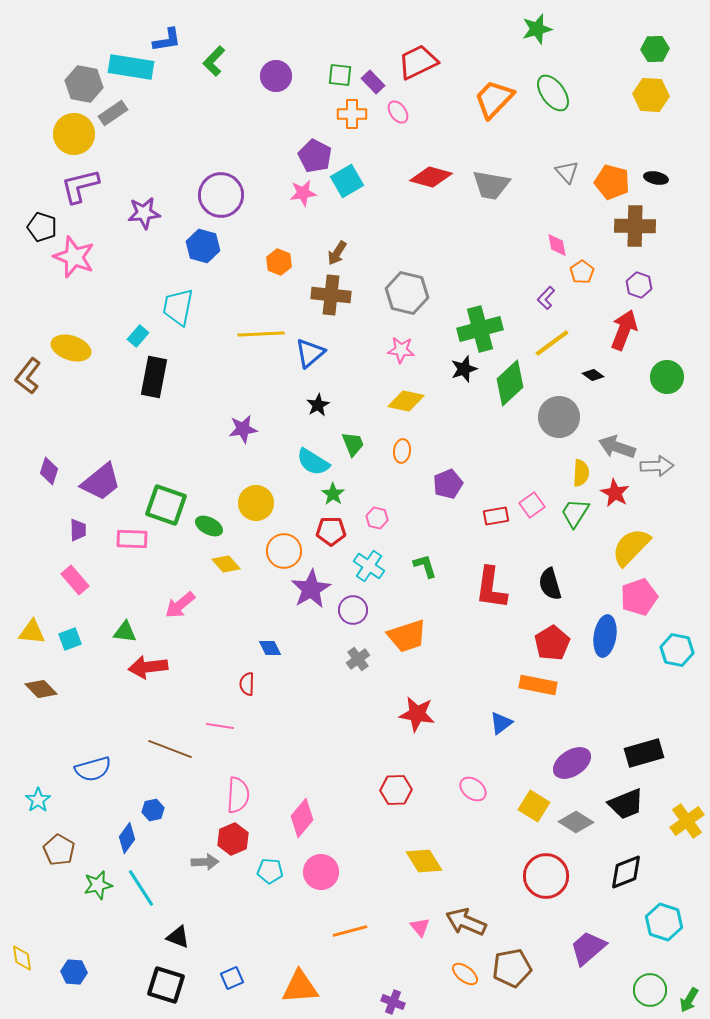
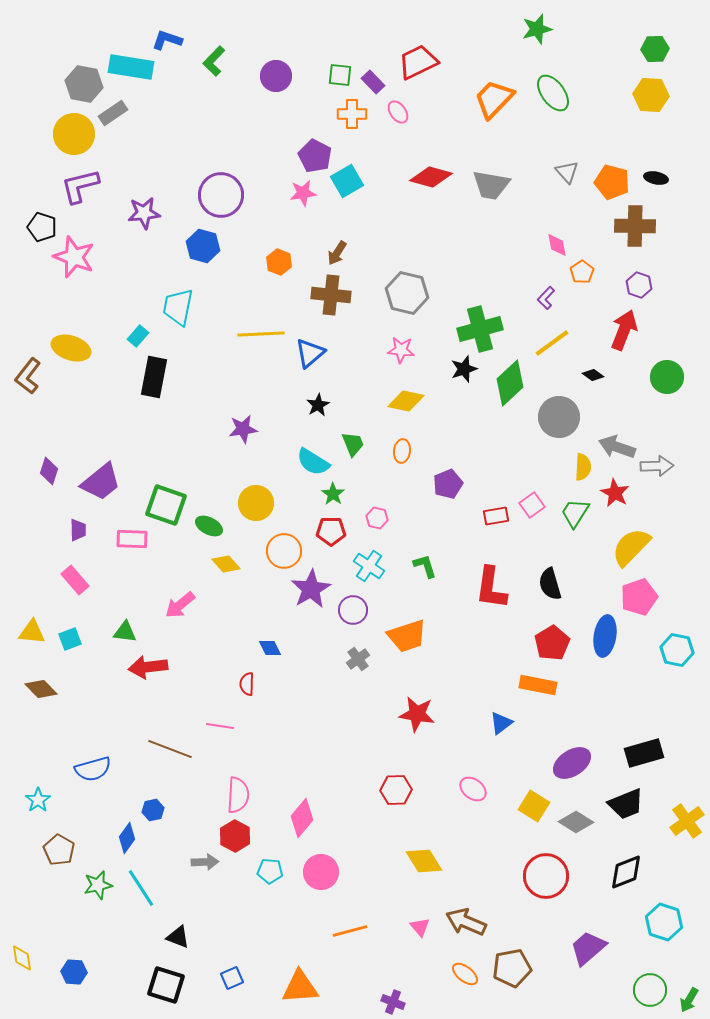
blue L-shape at (167, 40): rotated 152 degrees counterclockwise
yellow semicircle at (581, 473): moved 2 px right, 6 px up
red hexagon at (233, 839): moved 2 px right, 3 px up; rotated 8 degrees counterclockwise
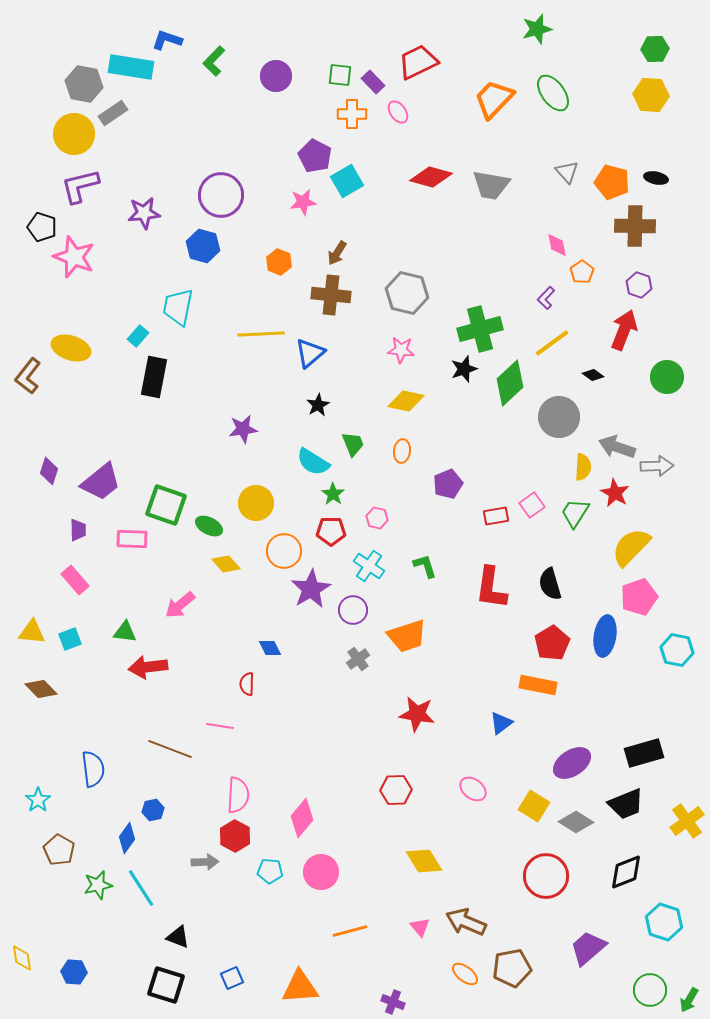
pink star at (303, 193): moved 9 px down
blue semicircle at (93, 769): rotated 81 degrees counterclockwise
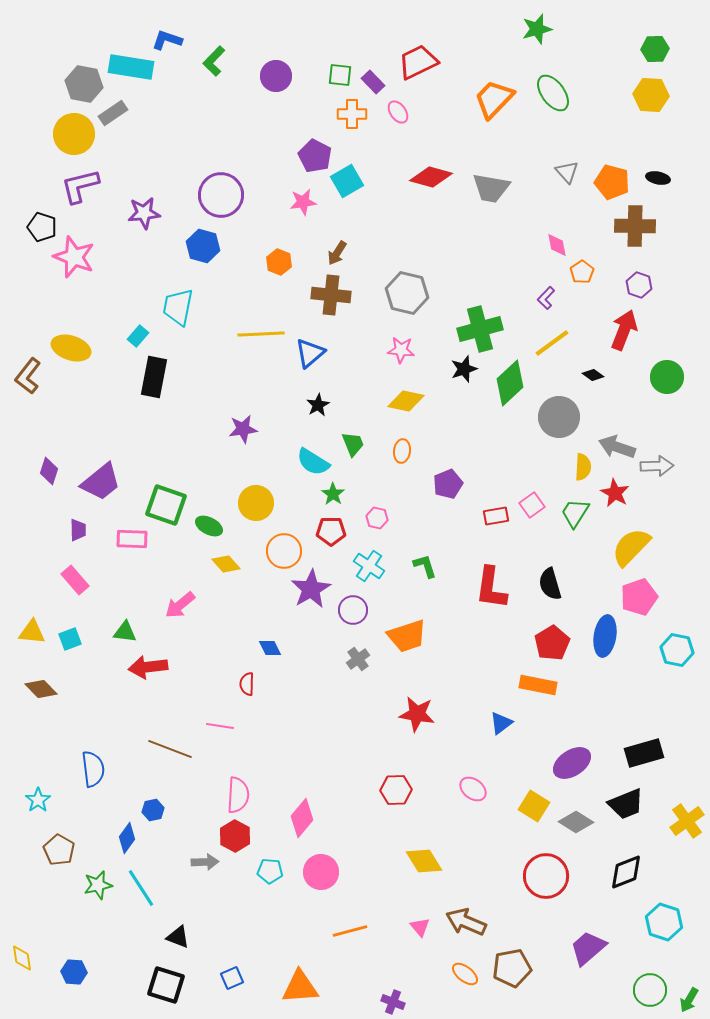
black ellipse at (656, 178): moved 2 px right
gray trapezoid at (491, 185): moved 3 px down
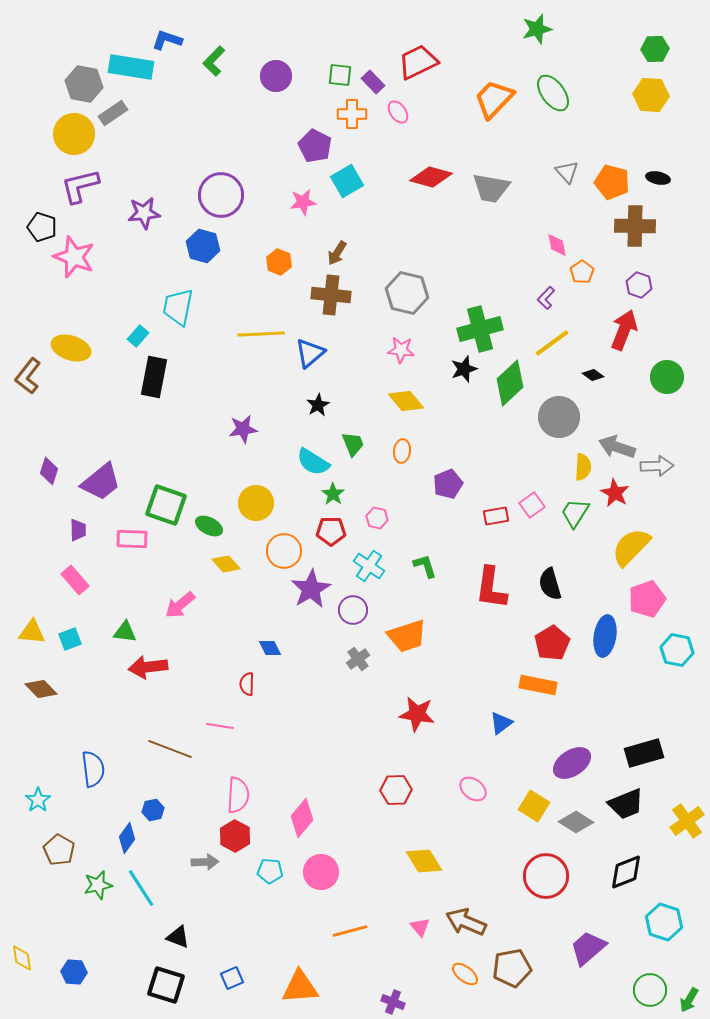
purple pentagon at (315, 156): moved 10 px up
yellow diamond at (406, 401): rotated 39 degrees clockwise
pink pentagon at (639, 597): moved 8 px right, 2 px down
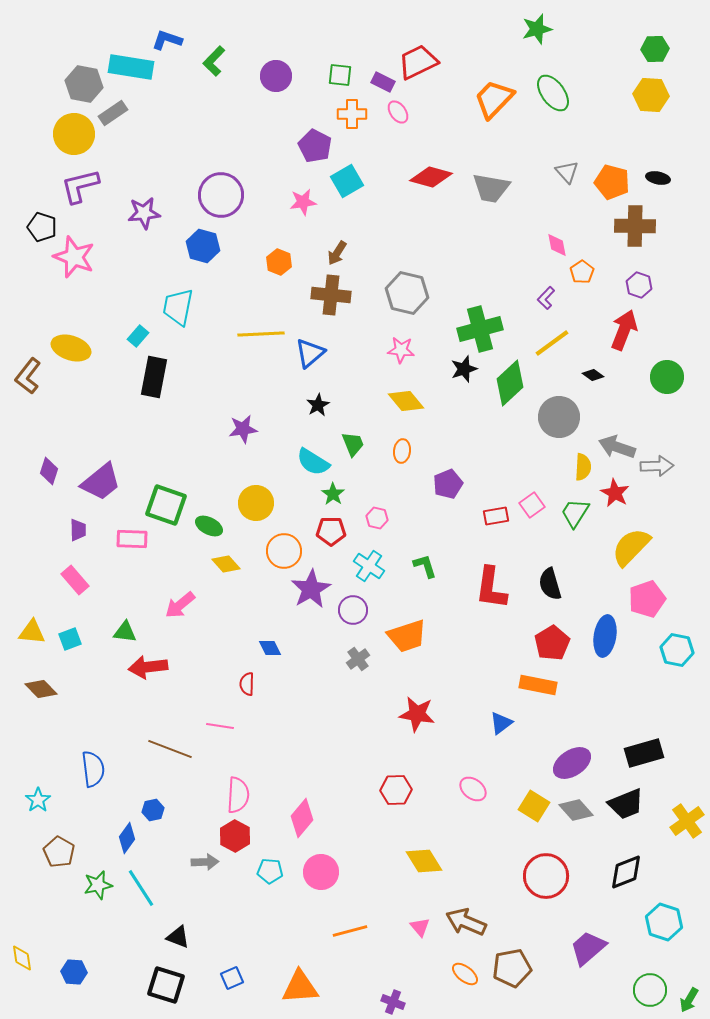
purple rectangle at (373, 82): moved 10 px right; rotated 20 degrees counterclockwise
gray diamond at (576, 822): moved 12 px up; rotated 16 degrees clockwise
brown pentagon at (59, 850): moved 2 px down
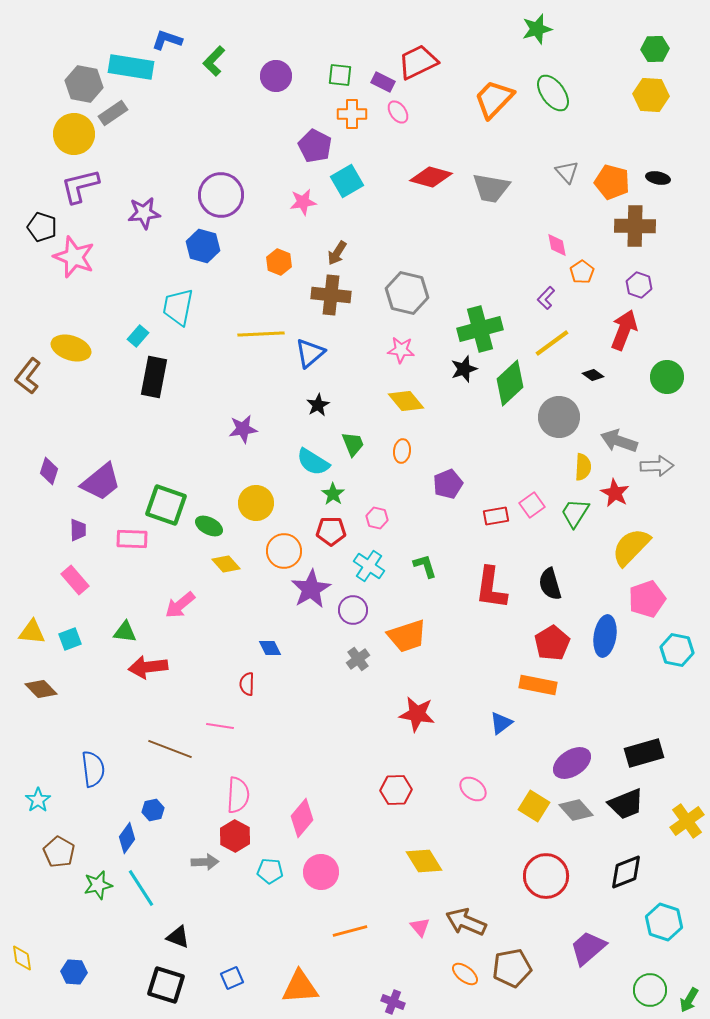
gray arrow at (617, 447): moved 2 px right, 6 px up
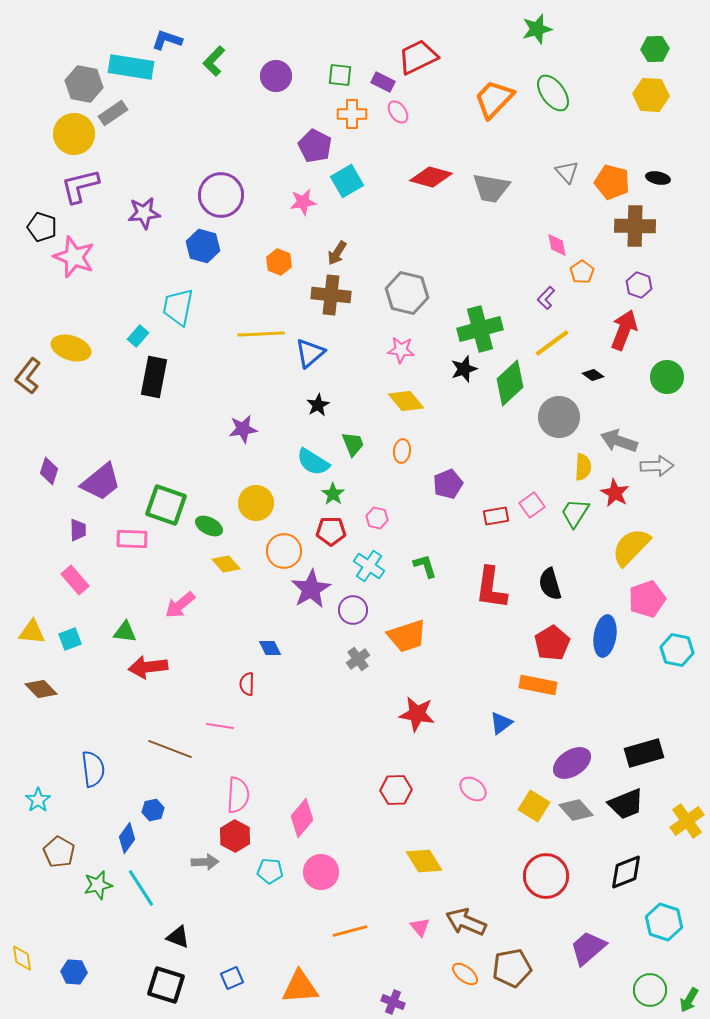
red trapezoid at (418, 62): moved 5 px up
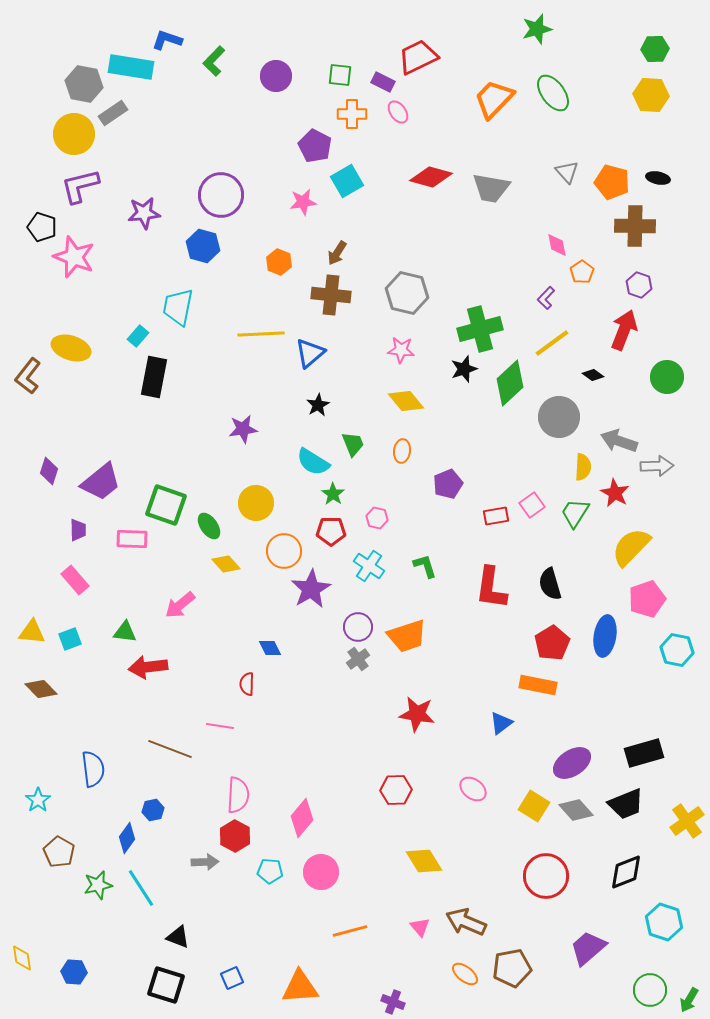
green ellipse at (209, 526): rotated 28 degrees clockwise
purple circle at (353, 610): moved 5 px right, 17 px down
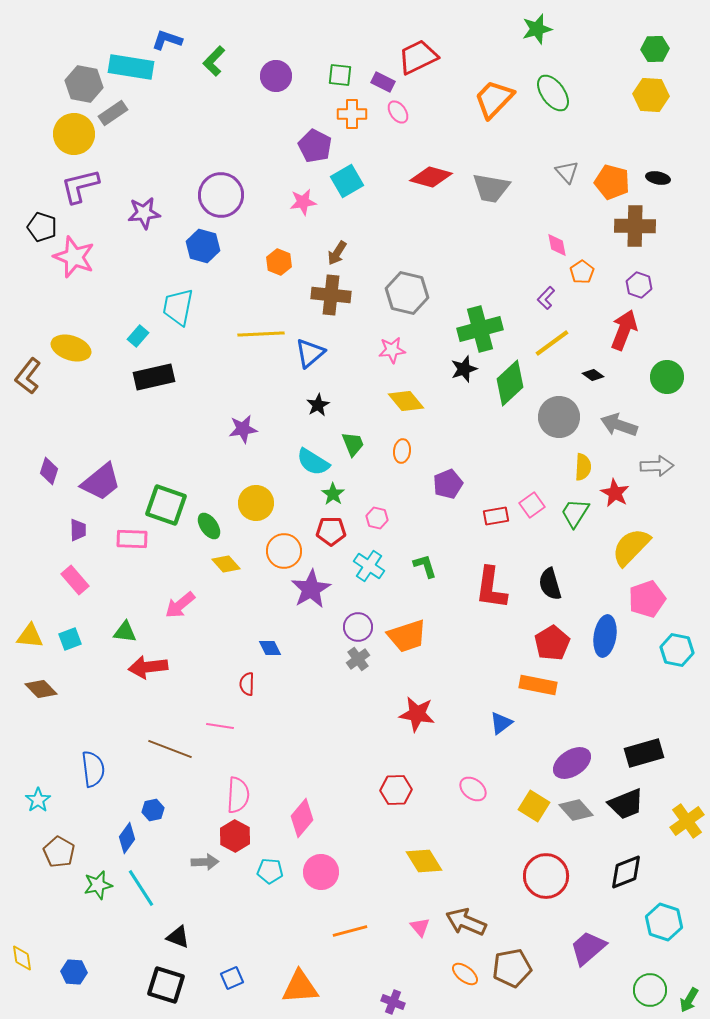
pink star at (401, 350): moved 9 px left; rotated 12 degrees counterclockwise
black rectangle at (154, 377): rotated 66 degrees clockwise
gray arrow at (619, 441): moved 16 px up
yellow triangle at (32, 632): moved 2 px left, 4 px down
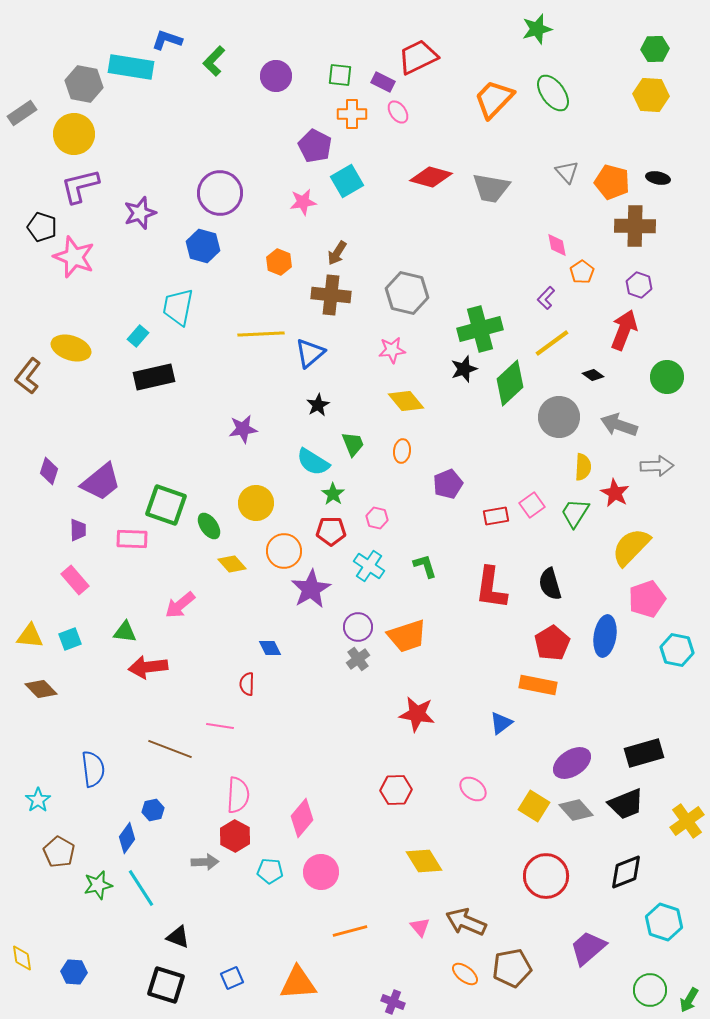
gray rectangle at (113, 113): moved 91 px left
purple circle at (221, 195): moved 1 px left, 2 px up
purple star at (144, 213): moved 4 px left; rotated 12 degrees counterclockwise
yellow diamond at (226, 564): moved 6 px right
orange triangle at (300, 987): moved 2 px left, 4 px up
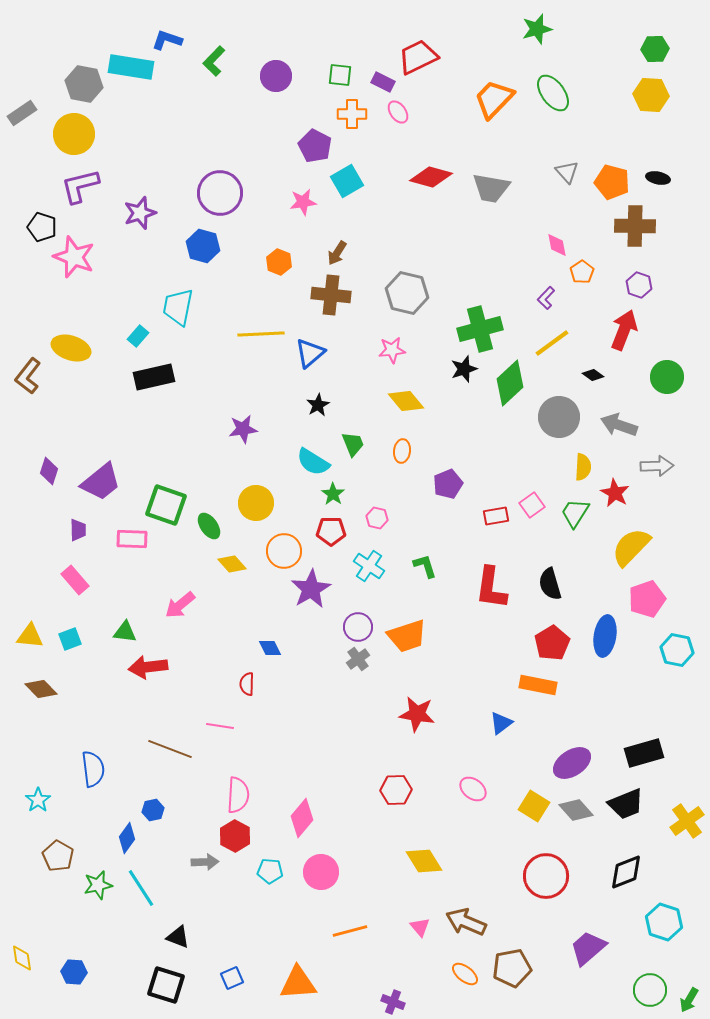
brown pentagon at (59, 852): moved 1 px left, 4 px down
